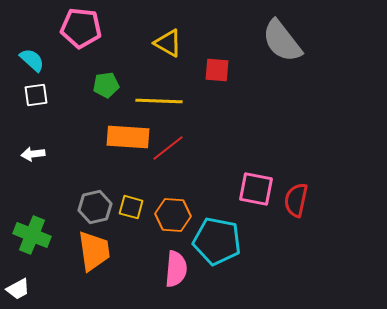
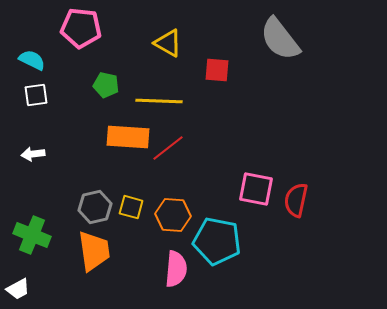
gray semicircle: moved 2 px left, 2 px up
cyan semicircle: rotated 16 degrees counterclockwise
green pentagon: rotated 20 degrees clockwise
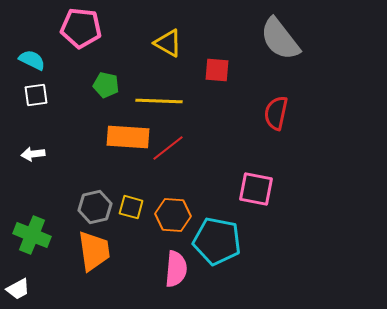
red semicircle: moved 20 px left, 87 px up
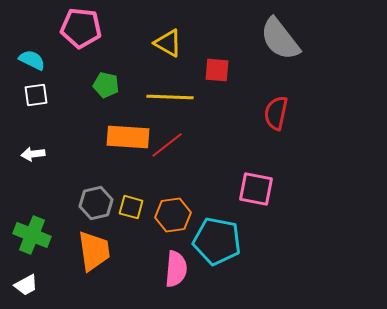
yellow line: moved 11 px right, 4 px up
red line: moved 1 px left, 3 px up
gray hexagon: moved 1 px right, 4 px up
orange hexagon: rotated 12 degrees counterclockwise
white trapezoid: moved 8 px right, 4 px up
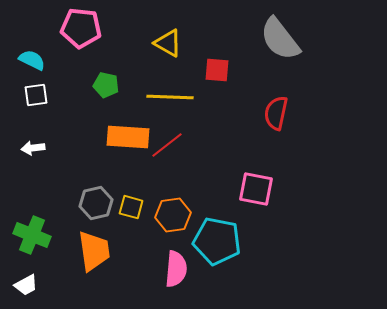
white arrow: moved 6 px up
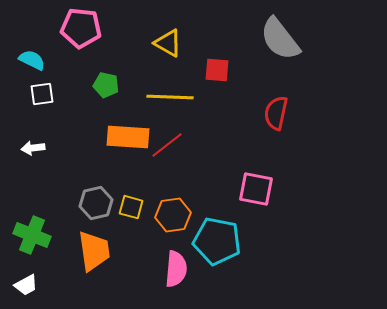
white square: moved 6 px right, 1 px up
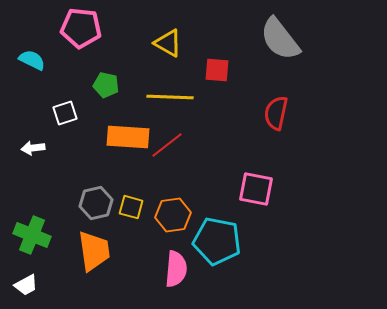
white square: moved 23 px right, 19 px down; rotated 10 degrees counterclockwise
